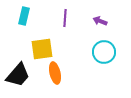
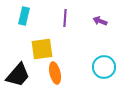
cyan circle: moved 15 px down
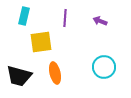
yellow square: moved 1 px left, 7 px up
black trapezoid: moved 1 px right, 1 px down; rotated 64 degrees clockwise
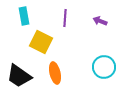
cyan rectangle: rotated 24 degrees counterclockwise
yellow square: rotated 35 degrees clockwise
black trapezoid: rotated 20 degrees clockwise
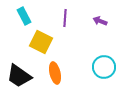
cyan rectangle: rotated 18 degrees counterclockwise
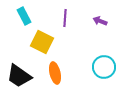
yellow square: moved 1 px right
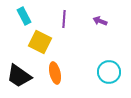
purple line: moved 1 px left, 1 px down
yellow square: moved 2 px left
cyan circle: moved 5 px right, 5 px down
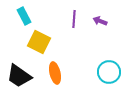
purple line: moved 10 px right
yellow square: moved 1 px left
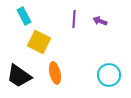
cyan circle: moved 3 px down
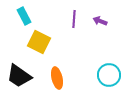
orange ellipse: moved 2 px right, 5 px down
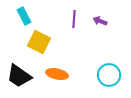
orange ellipse: moved 4 px up; rotated 65 degrees counterclockwise
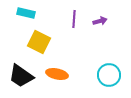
cyan rectangle: moved 2 px right, 3 px up; rotated 48 degrees counterclockwise
purple arrow: rotated 144 degrees clockwise
black trapezoid: moved 2 px right
